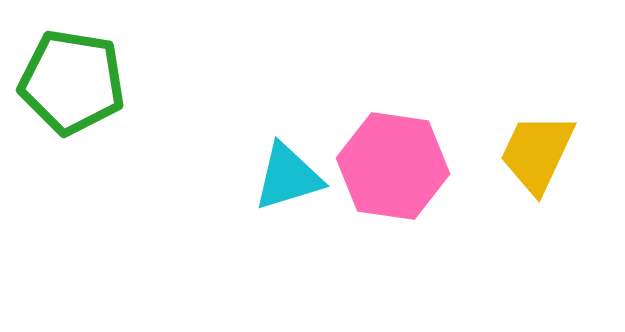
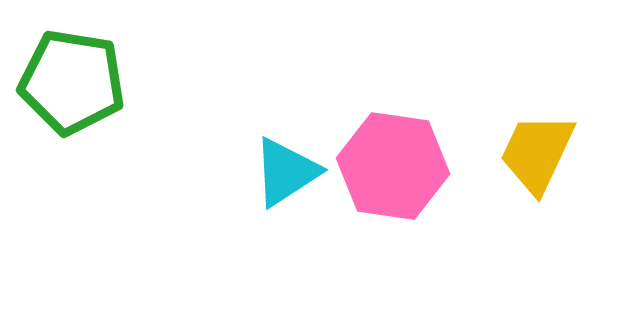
cyan triangle: moved 2 px left, 5 px up; rotated 16 degrees counterclockwise
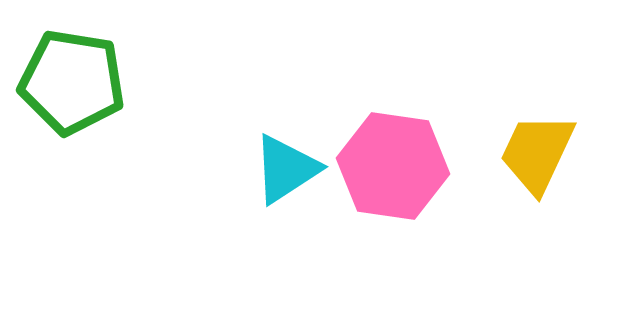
cyan triangle: moved 3 px up
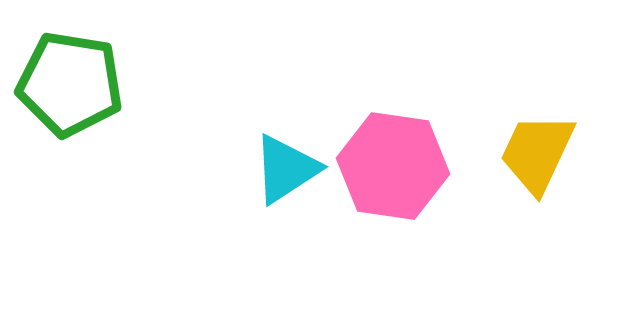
green pentagon: moved 2 px left, 2 px down
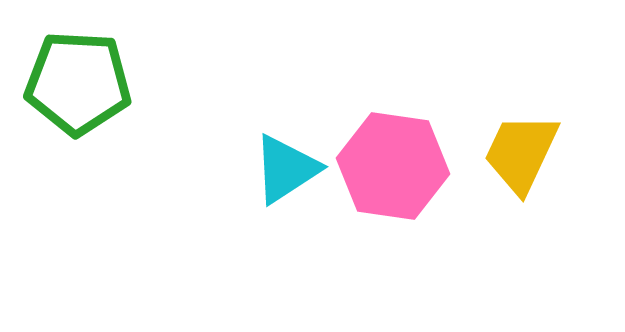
green pentagon: moved 8 px right, 1 px up; rotated 6 degrees counterclockwise
yellow trapezoid: moved 16 px left
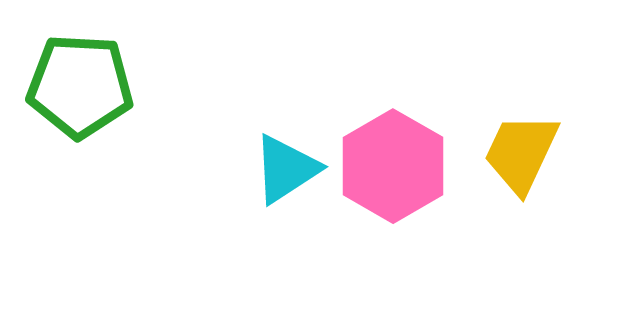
green pentagon: moved 2 px right, 3 px down
pink hexagon: rotated 22 degrees clockwise
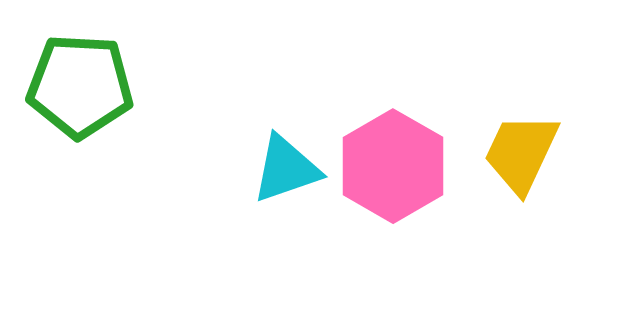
cyan triangle: rotated 14 degrees clockwise
